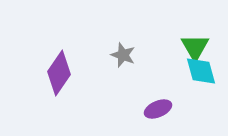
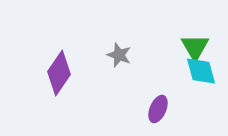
gray star: moved 4 px left
purple ellipse: rotated 44 degrees counterclockwise
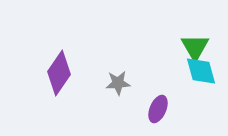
gray star: moved 1 px left, 28 px down; rotated 25 degrees counterclockwise
